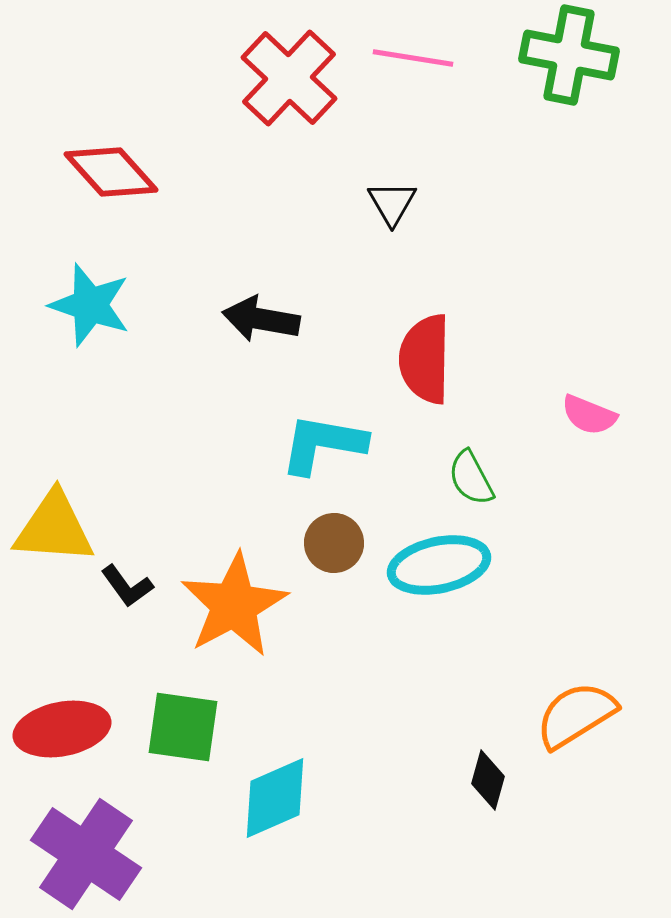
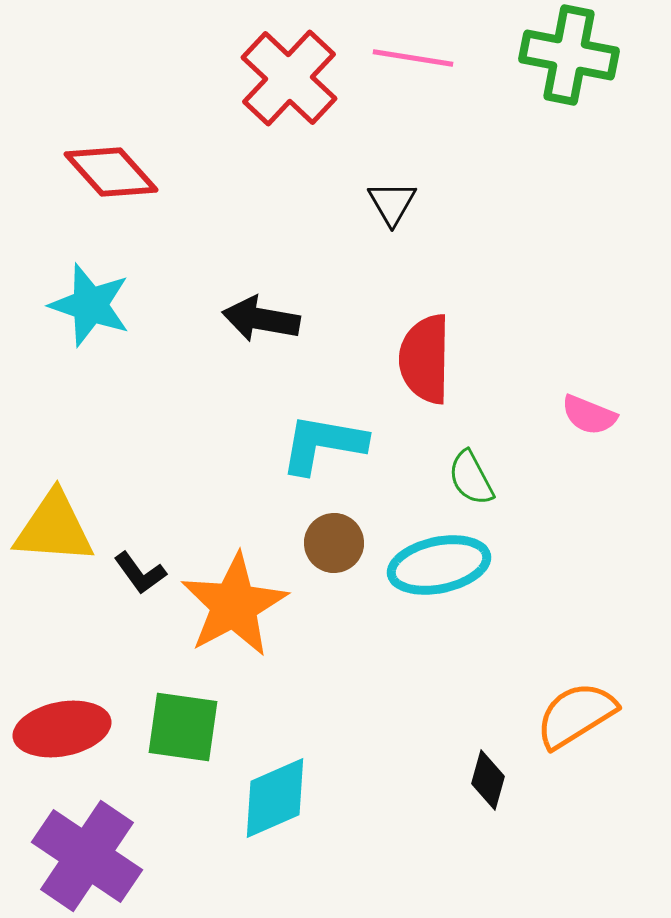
black L-shape: moved 13 px right, 13 px up
purple cross: moved 1 px right, 2 px down
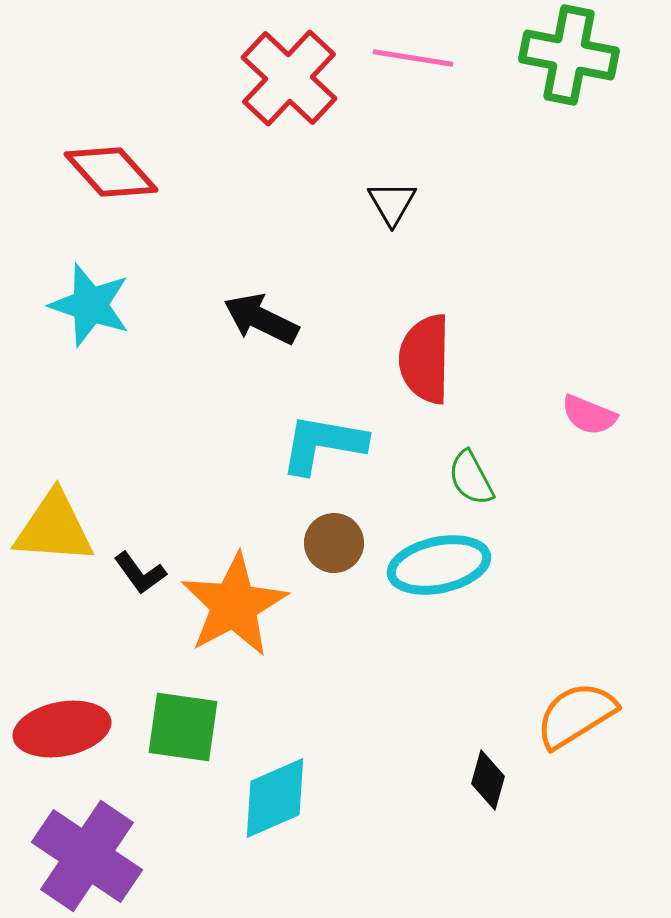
black arrow: rotated 16 degrees clockwise
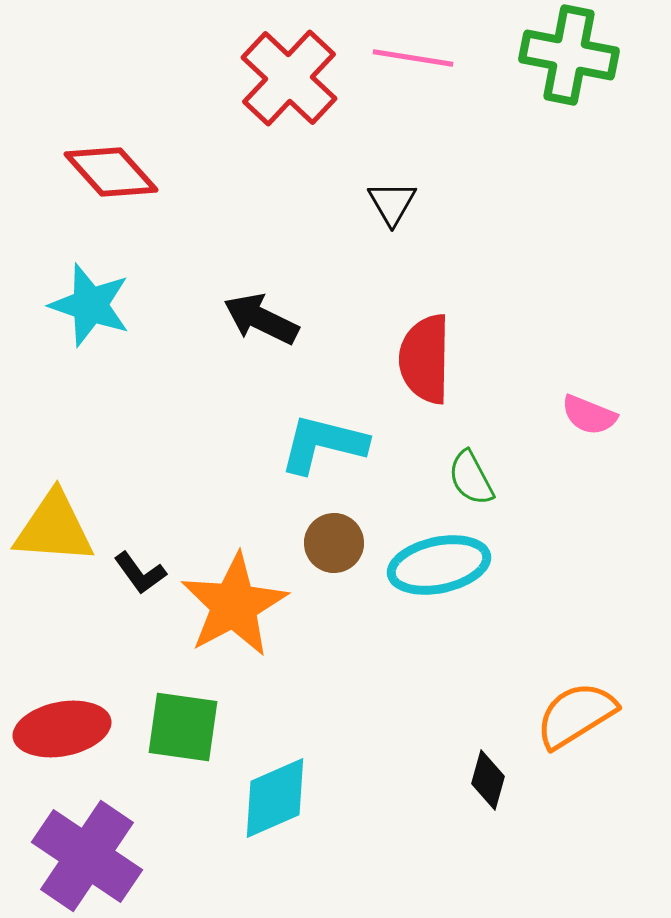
cyan L-shape: rotated 4 degrees clockwise
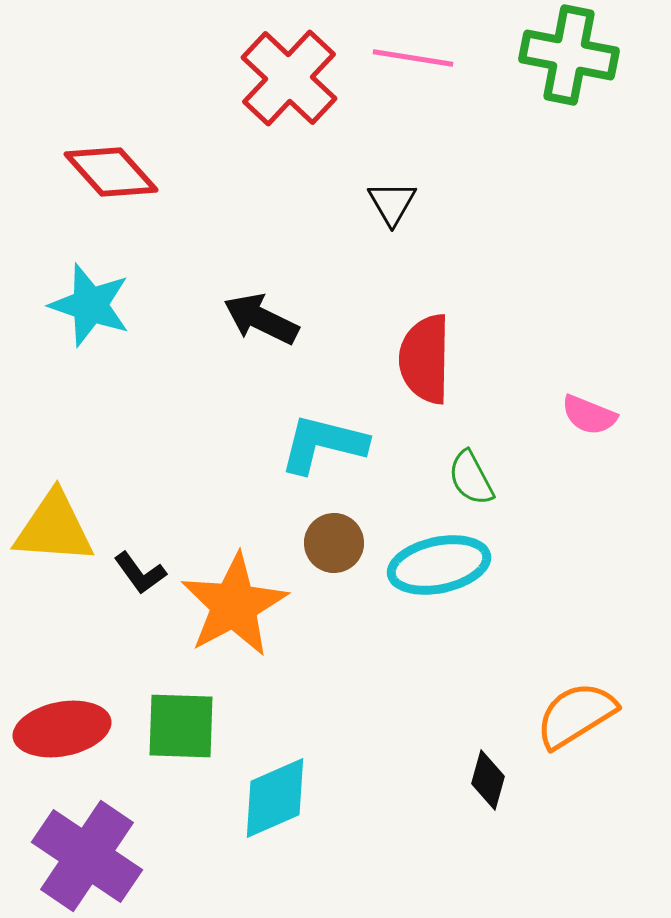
green square: moved 2 px left, 1 px up; rotated 6 degrees counterclockwise
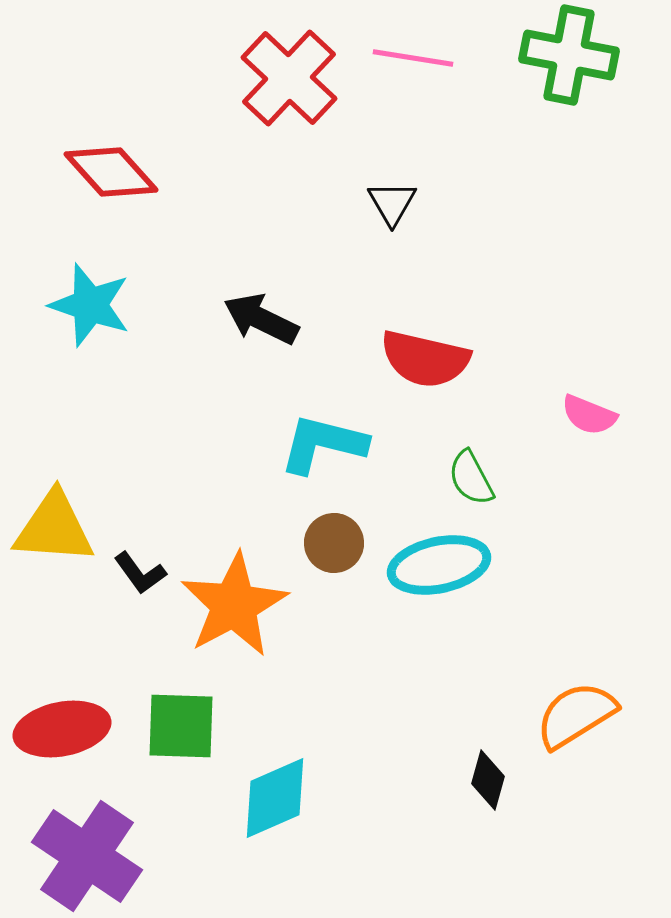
red semicircle: rotated 78 degrees counterclockwise
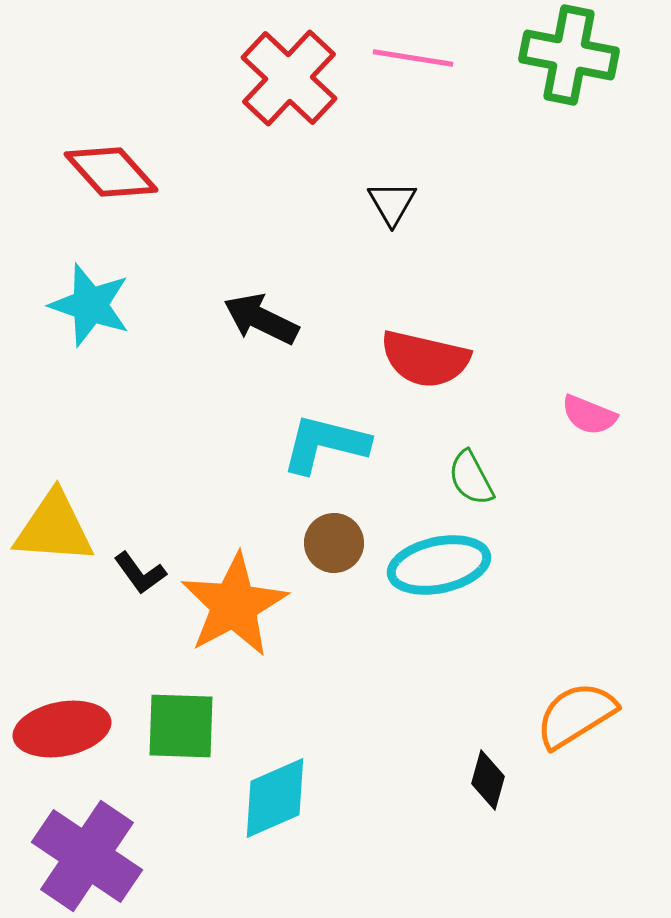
cyan L-shape: moved 2 px right
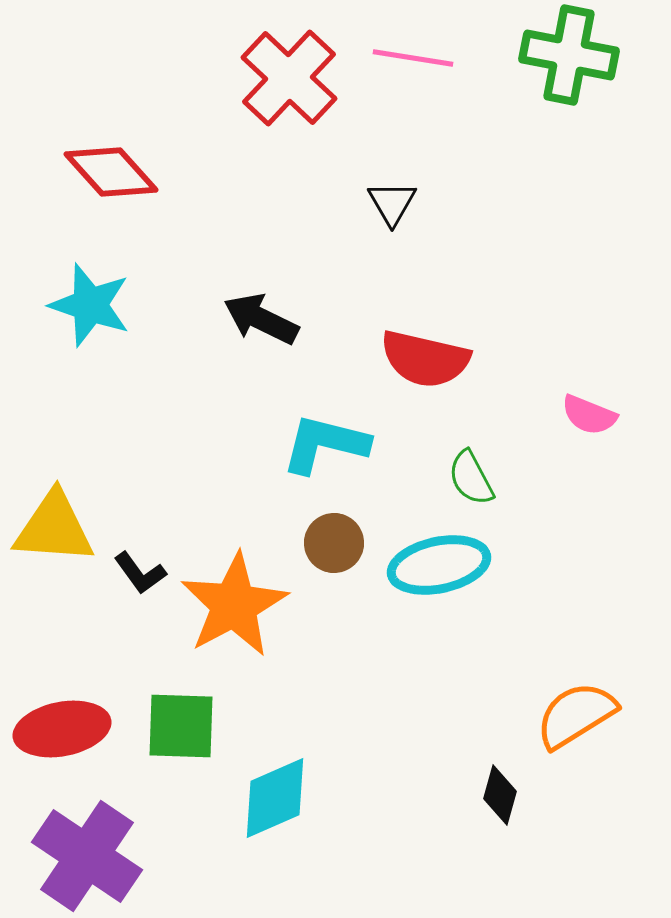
black diamond: moved 12 px right, 15 px down
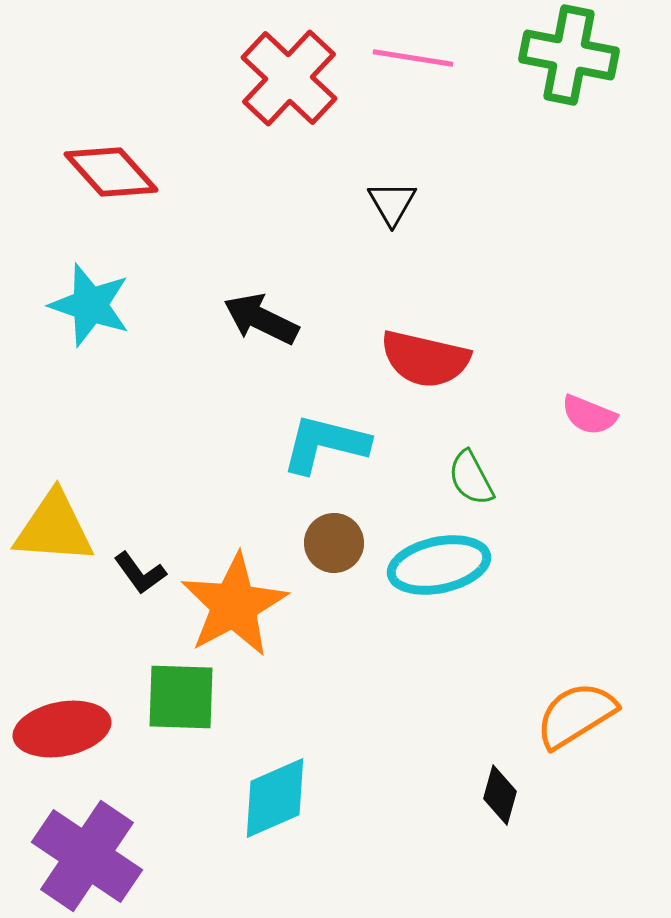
green square: moved 29 px up
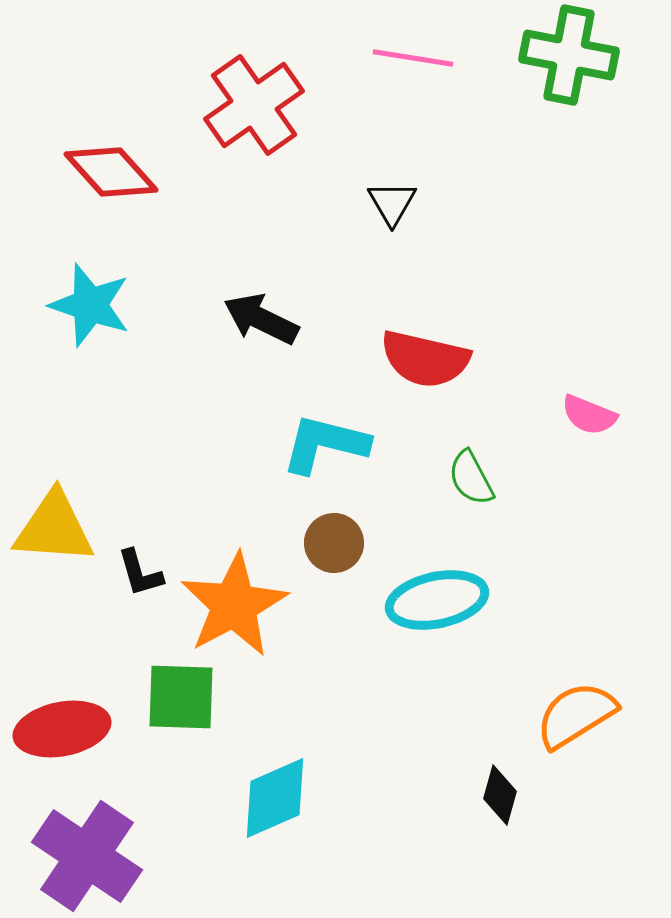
red cross: moved 35 px left, 27 px down; rotated 12 degrees clockwise
cyan ellipse: moved 2 px left, 35 px down
black L-shape: rotated 20 degrees clockwise
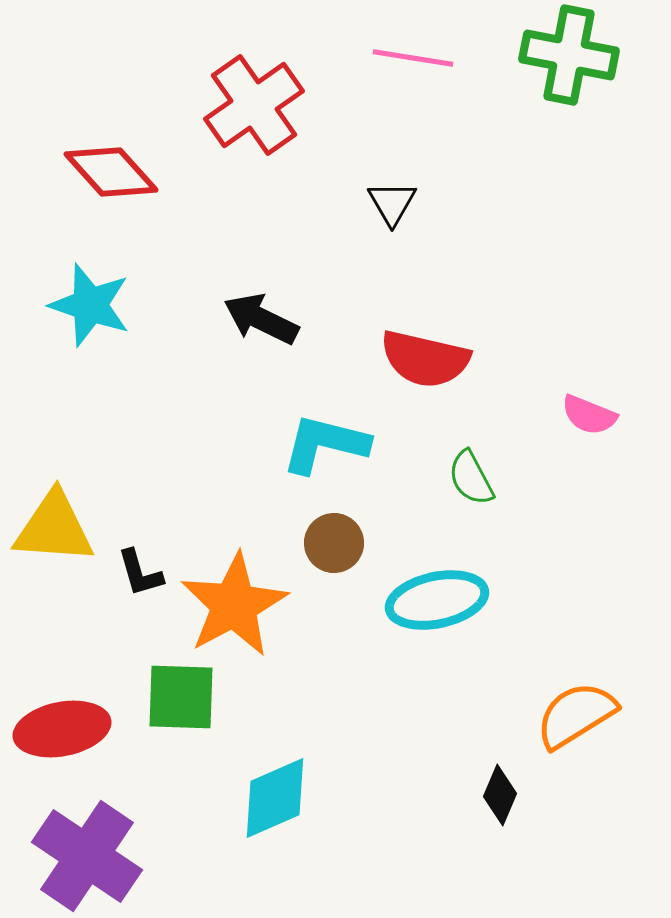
black diamond: rotated 8 degrees clockwise
